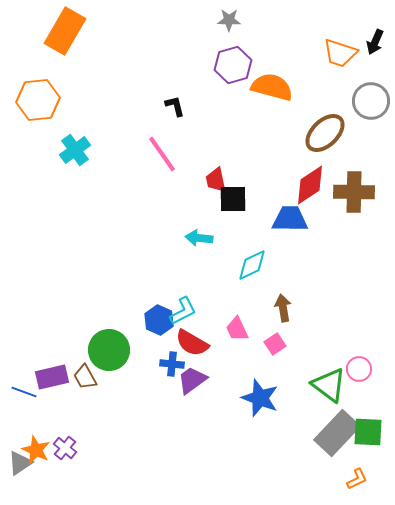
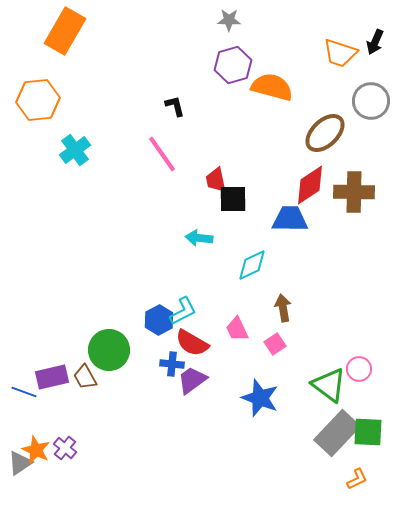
blue hexagon: rotated 8 degrees clockwise
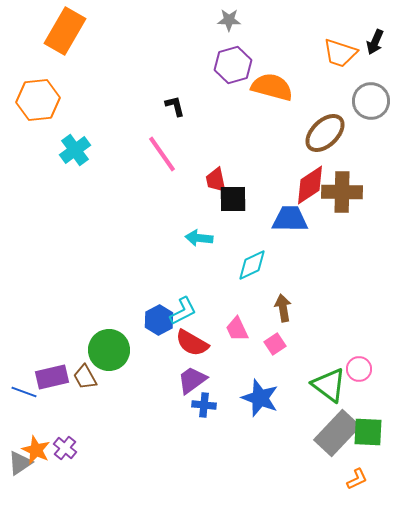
brown cross: moved 12 px left
blue cross: moved 32 px right, 41 px down
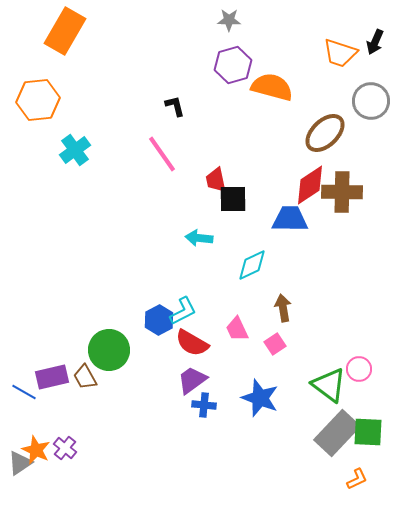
blue line: rotated 10 degrees clockwise
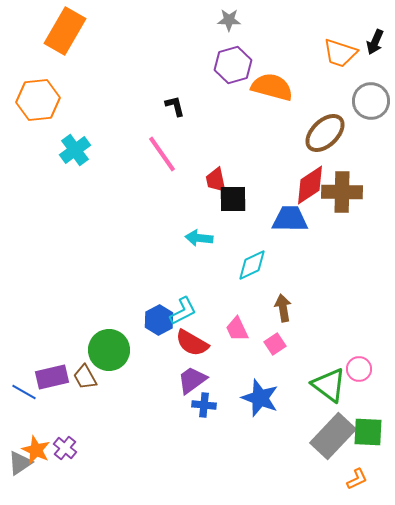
gray rectangle: moved 4 px left, 3 px down
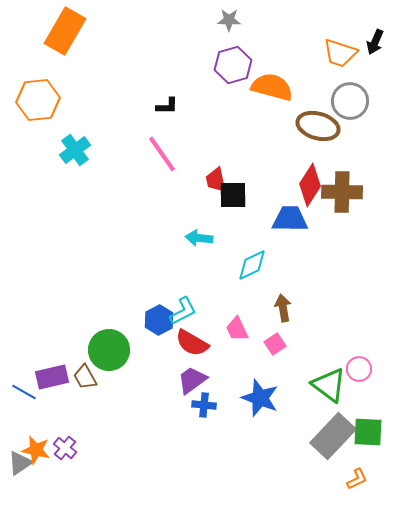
gray circle: moved 21 px left
black L-shape: moved 8 px left; rotated 105 degrees clockwise
brown ellipse: moved 7 px left, 7 px up; rotated 60 degrees clockwise
red diamond: rotated 24 degrees counterclockwise
black square: moved 4 px up
orange star: rotated 12 degrees counterclockwise
